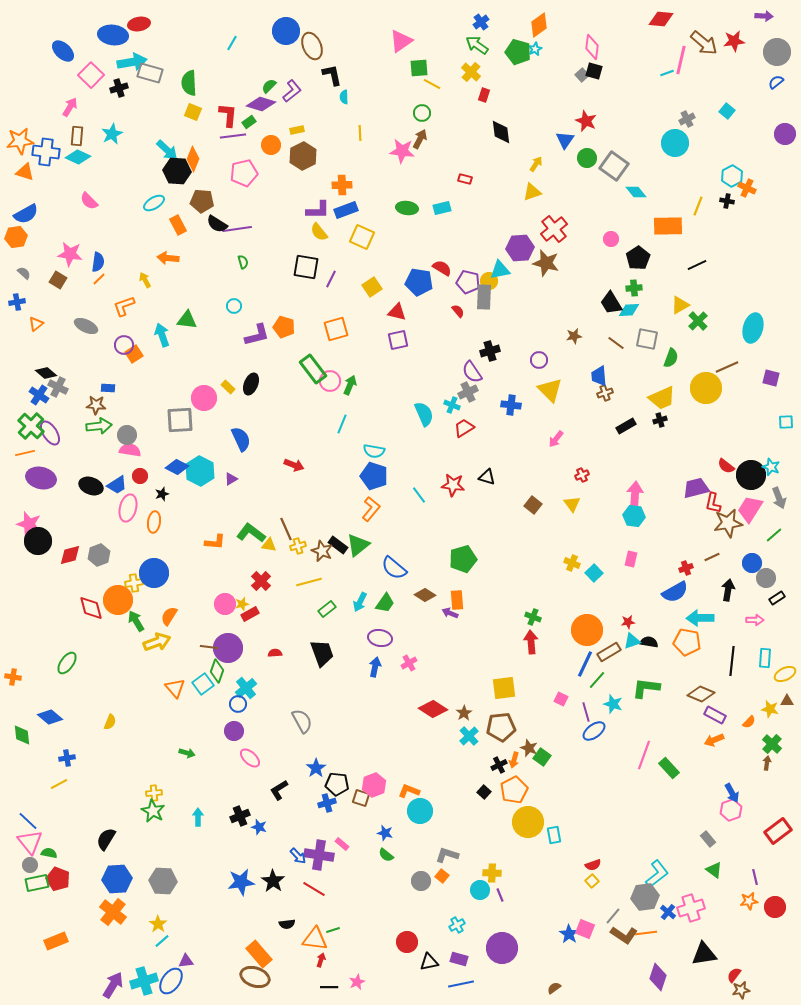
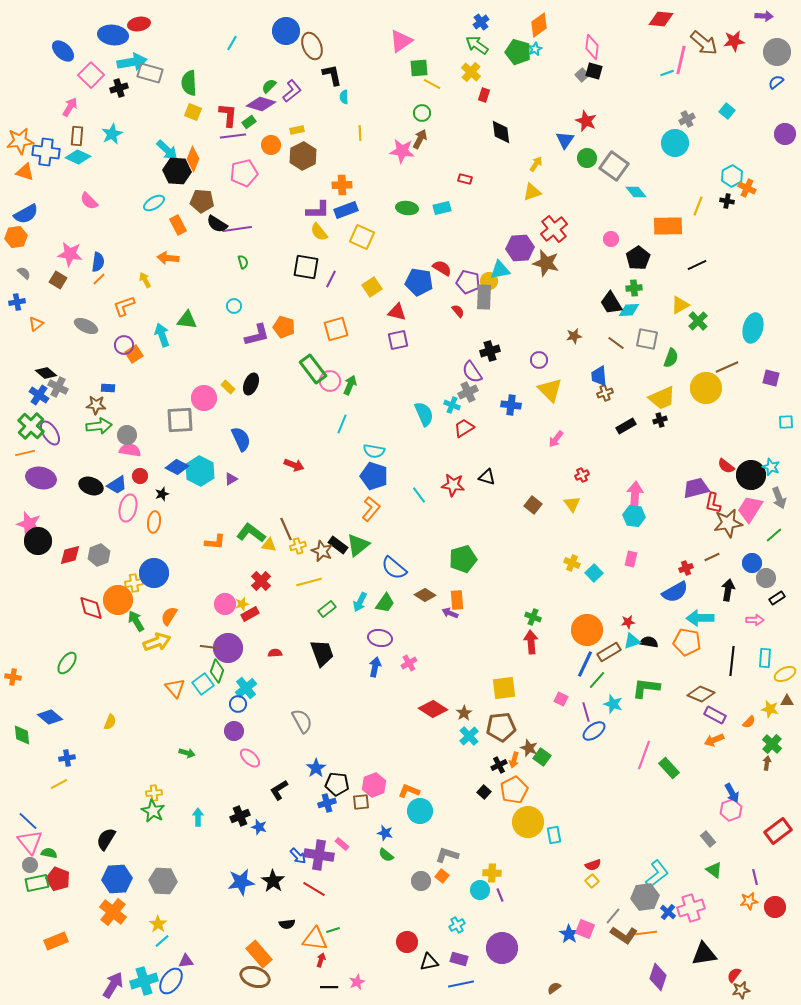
brown square at (361, 798): moved 4 px down; rotated 24 degrees counterclockwise
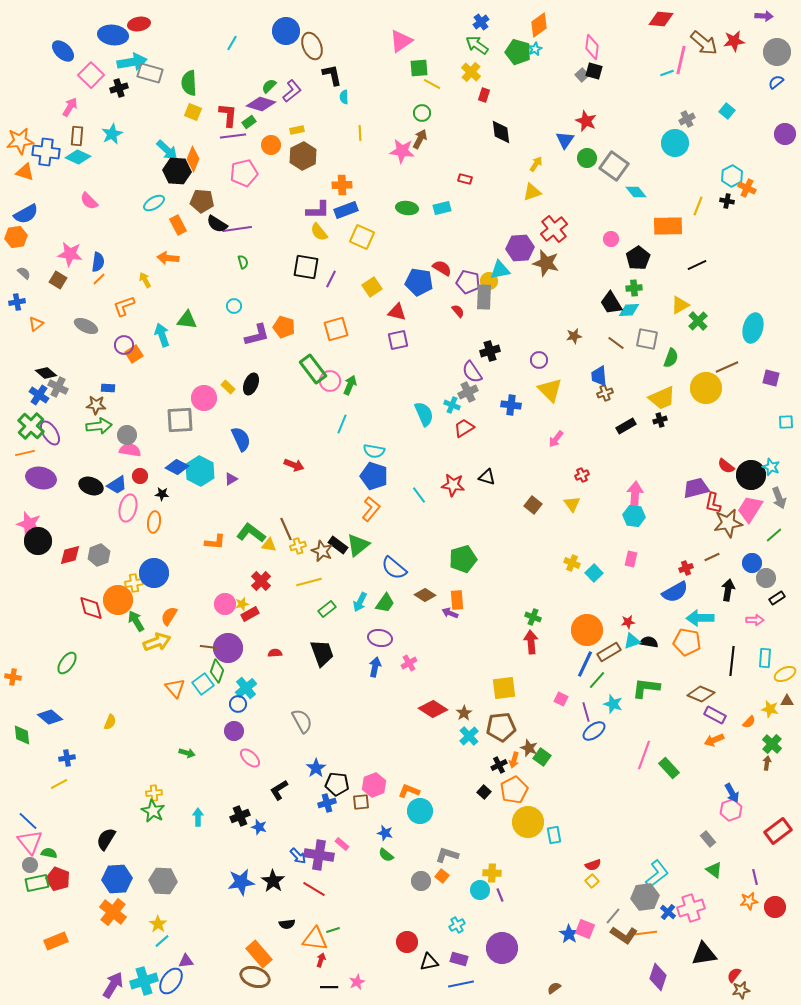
black star at (162, 494): rotated 24 degrees clockwise
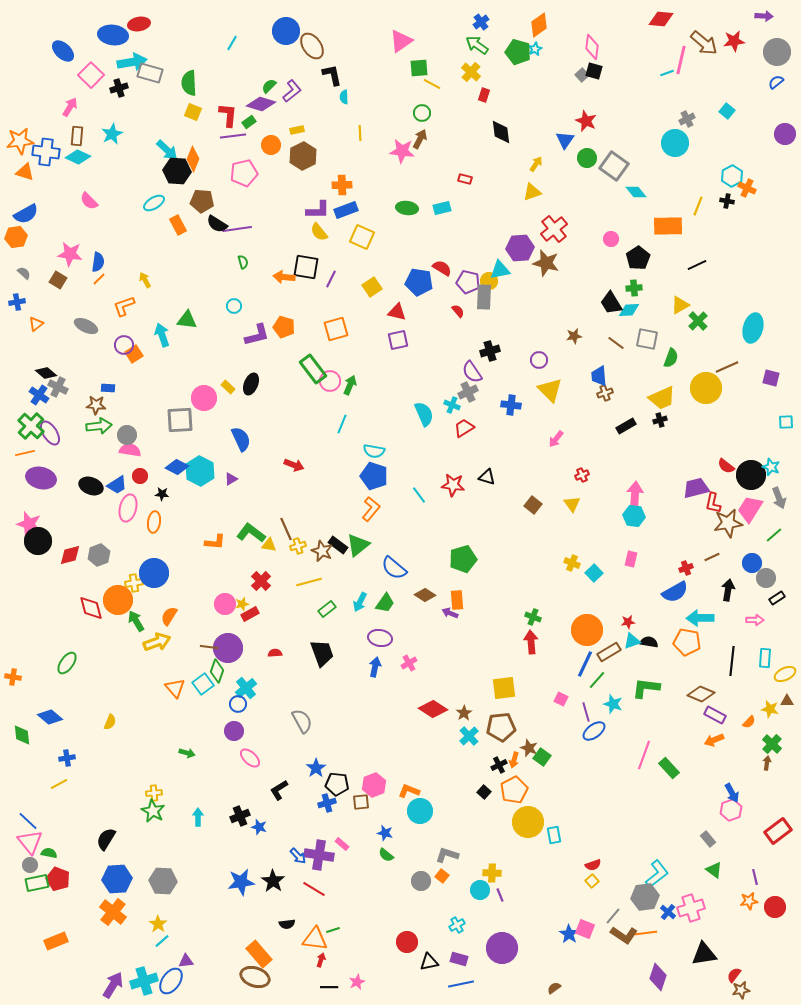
brown ellipse at (312, 46): rotated 12 degrees counterclockwise
orange arrow at (168, 258): moved 116 px right, 19 px down
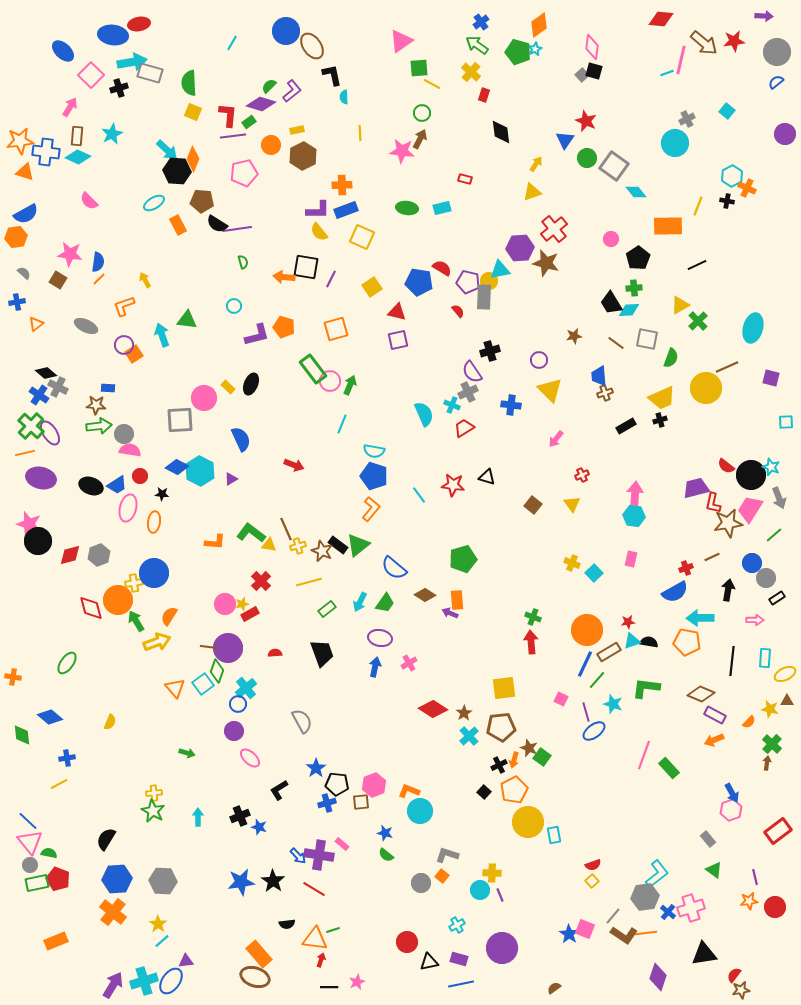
gray circle at (127, 435): moved 3 px left, 1 px up
gray circle at (421, 881): moved 2 px down
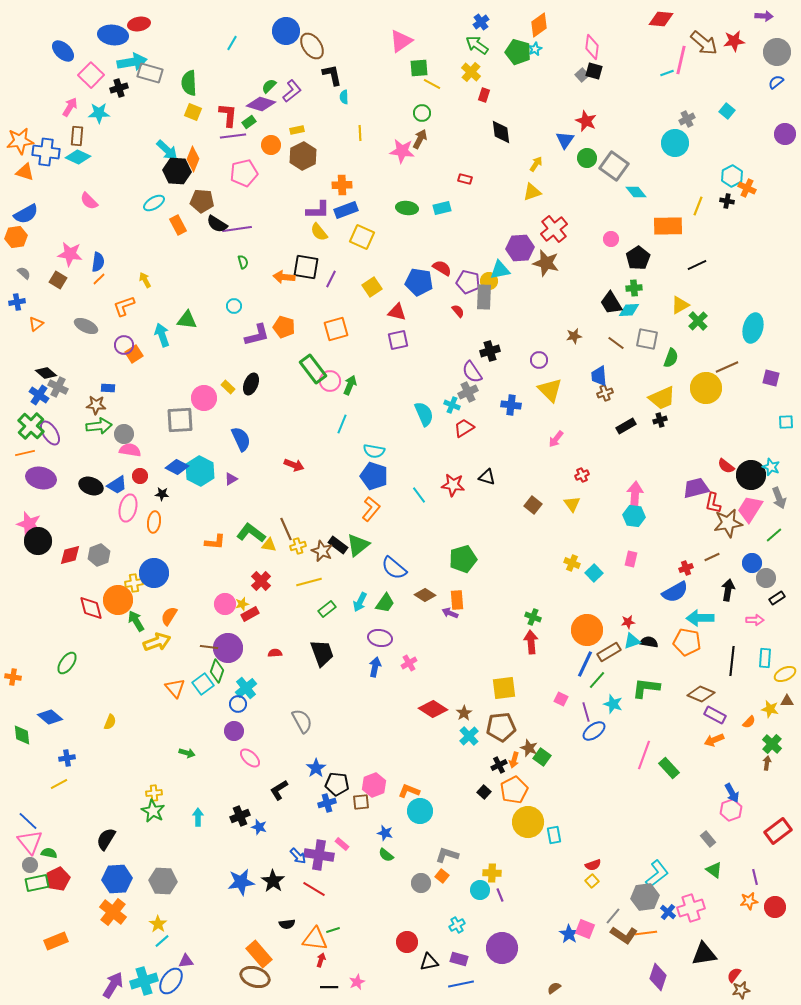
cyan star at (112, 134): moved 13 px left, 21 px up; rotated 25 degrees clockwise
red pentagon at (58, 879): rotated 25 degrees clockwise
